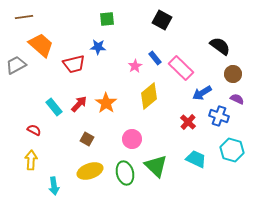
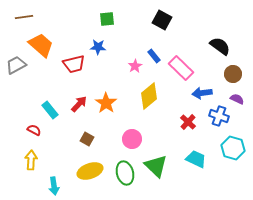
blue rectangle: moved 1 px left, 2 px up
blue arrow: rotated 24 degrees clockwise
cyan rectangle: moved 4 px left, 3 px down
cyan hexagon: moved 1 px right, 2 px up
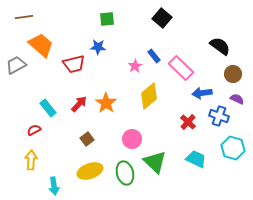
black square: moved 2 px up; rotated 12 degrees clockwise
cyan rectangle: moved 2 px left, 2 px up
red semicircle: rotated 56 degrees counterclockwise
brown square: rotated 24 degrees clockwise
green triangle: moved 1 px left, 4 px up
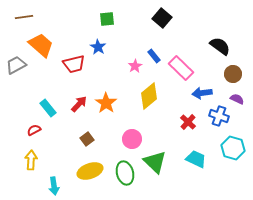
blue star: rotated 28 degrees clockwise
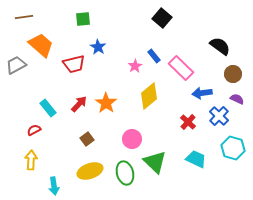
green square: moved 24 px left
blue cross: rotated 24 degrees clockwise
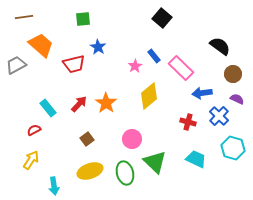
red cross: rotated 28 degrees counterclockwise
yellow arrow: rotated 30 degrees clockwise
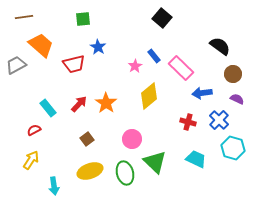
blue cross: moved 4 px down
